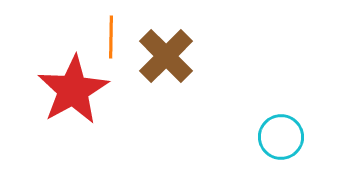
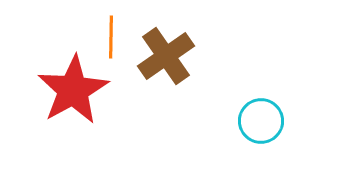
brown cross: rotated 10 degrees clockwise
cyan circle: moved 20 px left, 16 px up
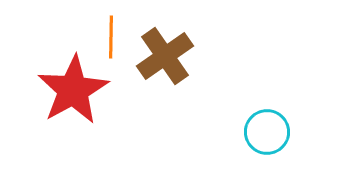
brown cross: moved 1 px left
cyan circle: moved 6 px right, 11 px down
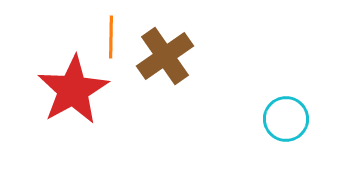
cyan circle: moved 19 px right, 13 px up
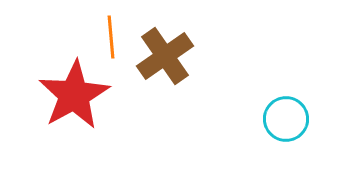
orange line: rotated 6 degrees counterclockwise
red star: moved 1 px right, 5 px down
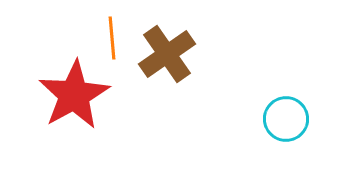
orange line: moved 1 px right, 1 px down
brown cross: moved 2 px right, 2 px up
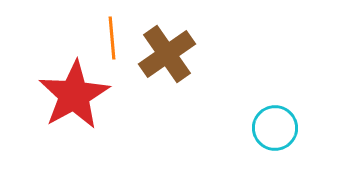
cyan circle: moved 11 px left, 9 px down
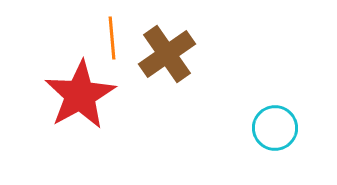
red star: moved 6 px right
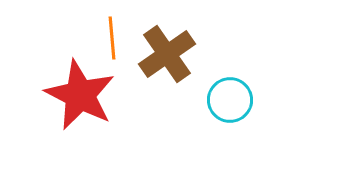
red star: rotated 16 degrees counterclockwise
cyan circle: moved 45 px left, 28 px up
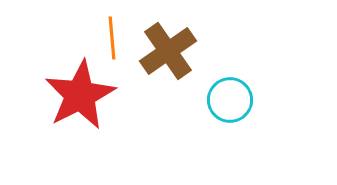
brown cross: moved 1 px right, 3 px up
red star: rotated 18 degrees clockwise
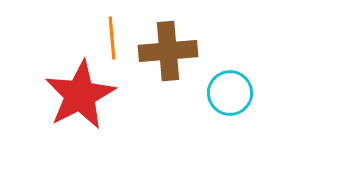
brown cross: rotated 30 degrees clockwise
cyan circle: moved 7 px up
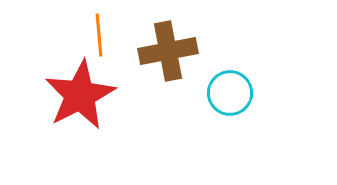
orange line: moved 13 px left, 3 px up
brown cross: rotated 6 degrees counterclockwise
